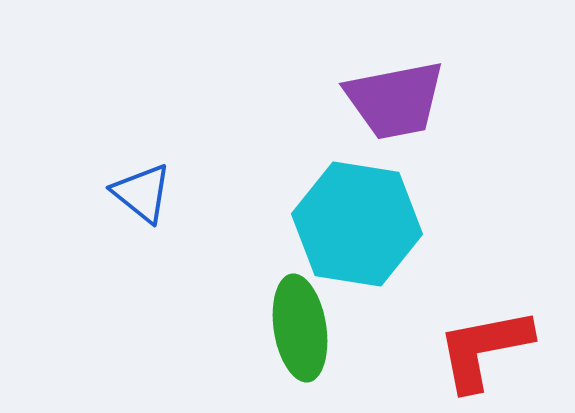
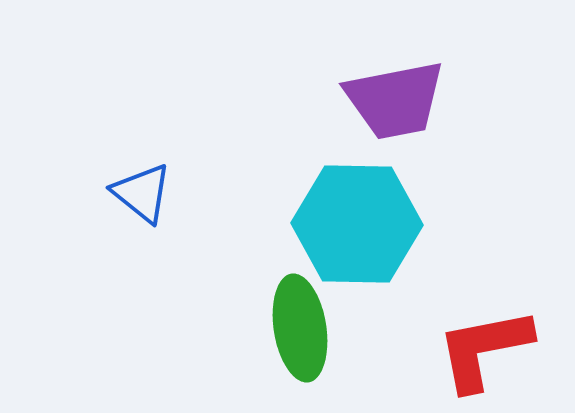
cyan hexagon: rotated 8 degrees counterclockwise
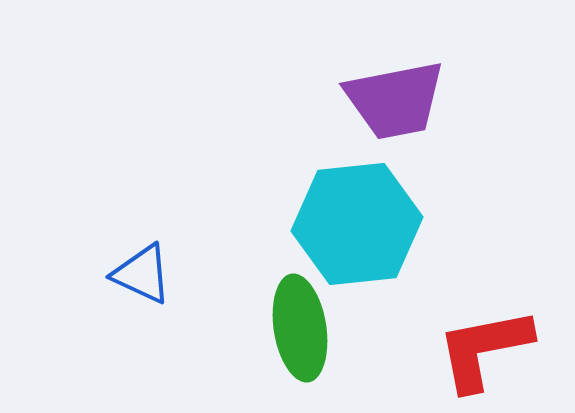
blue triangle: moved 81 px down; rotated 14 degrees counterclockwise
cyan hexagon: rotated 7 degrees counterclockwise
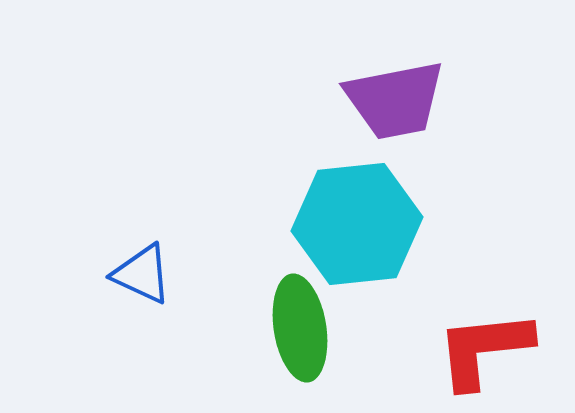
red L-shape: rotated 5 degrees clockwise
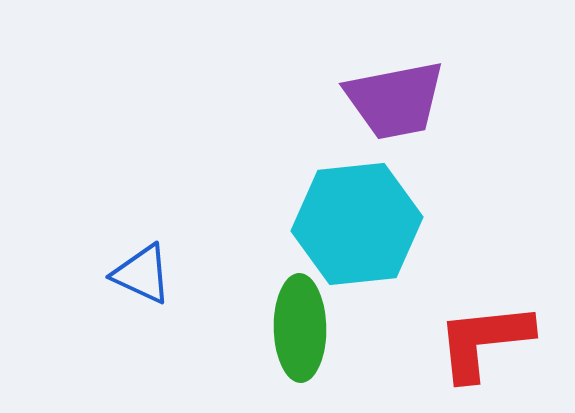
green ellipse: rotated 8 degrees clockwise
red L-shape: moved 8 px up
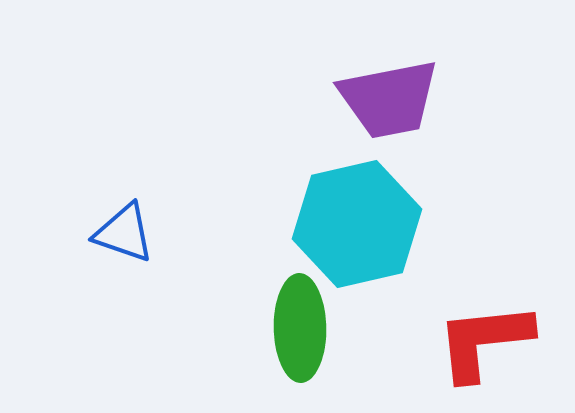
purple trapezoid: moved 6 px left, 1 px up
cyan hexagon: rotated 7 degrees counterclockwise
blue triangle: moved 18 px left, 41 px up; rotated 6 degrees counterclockwise
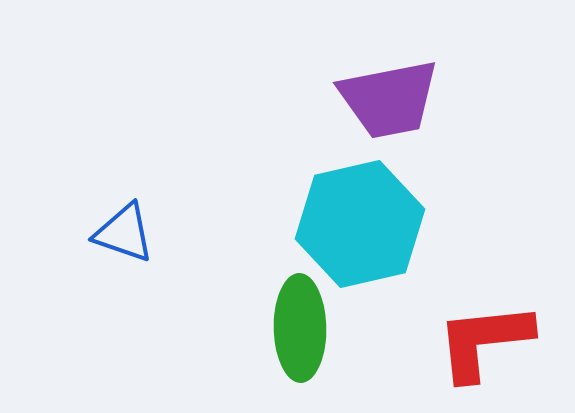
cyan hexagon: moved 3 px right
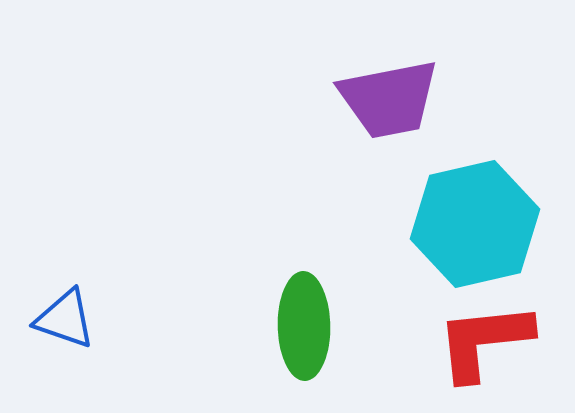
cyan hexagon: moved 115 px right
blue triangle: moved 59 px left, 86 px down
green ellipse: moved 4 px right, 2 px up
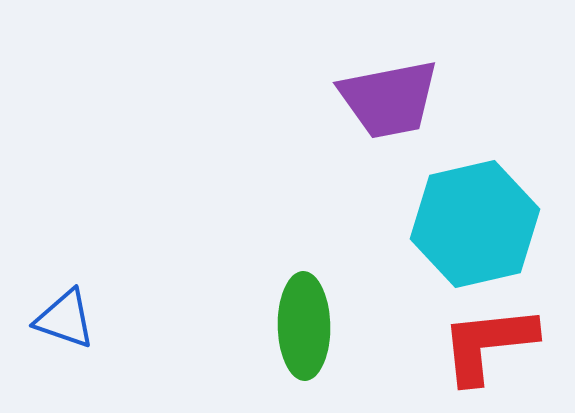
red L-shape: moved 4 px right, 3 px down
